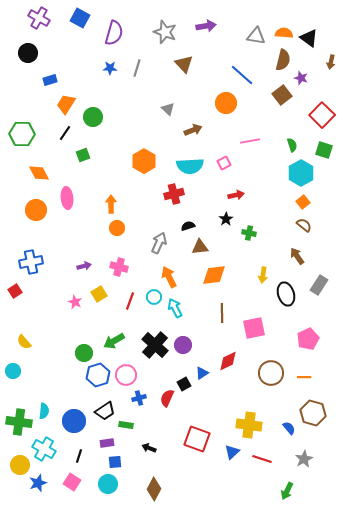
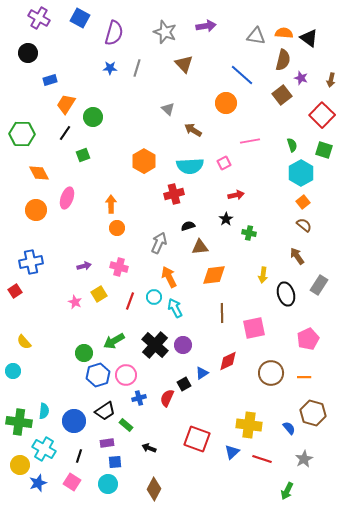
brown arrow at (331, 62): moved 18 px down
brown arrow at (193, 130): rotated 126 degrees counterclockwise
pink ellipse at (67, 198): rotated 25 degrees clockwise
green rectangle at (126, 425): rotated 32 degrees clockwise
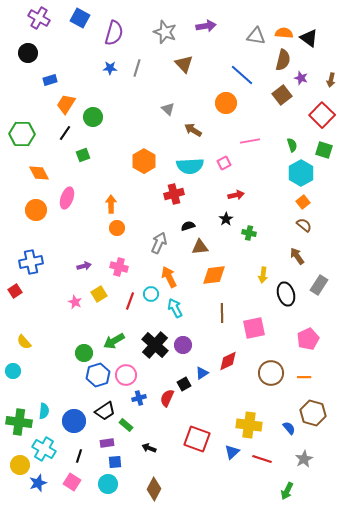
cyan circle at (154, 297): moved 3 px left, 3 px up
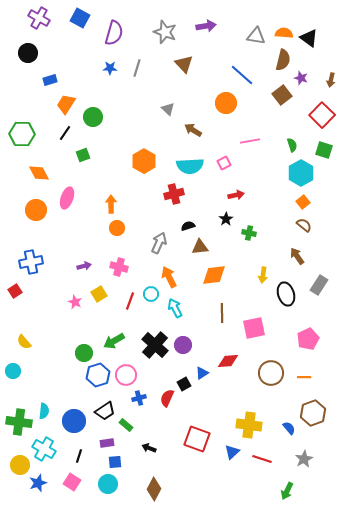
red diamond at (228, 361): rotated 20 degrees clockwise
brown hexagon at (313, 413): rotated 25 degrees clockwise
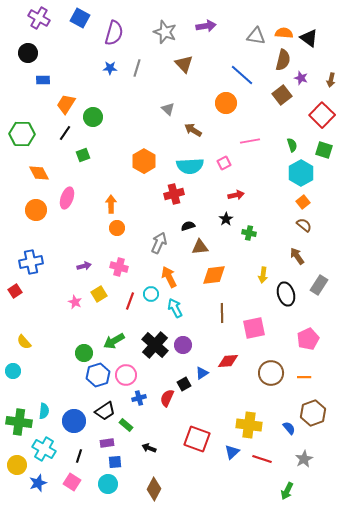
blue rectangle at (50, 80): moved 7 px left; rotated 16 degrees clockwise
yellow circle at (20, 465): moved 3 px left
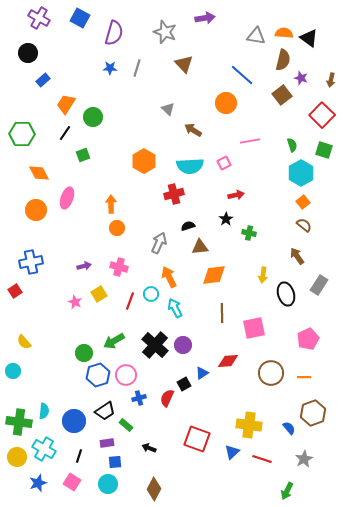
purple arrow at (206, 26): moved 1 px left, 8 px up
blue rectangle at (43, 80): rotated 40 degrees counterclockwise
yellow circle at (17, 465): moved 8 px up
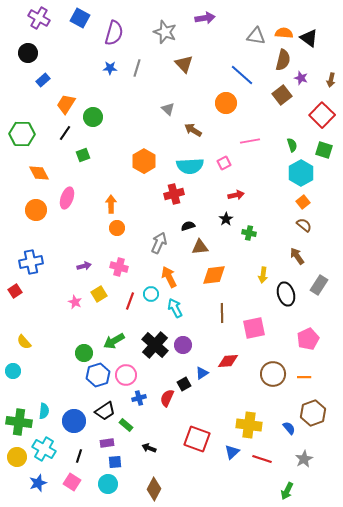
brown circle at (271, 373): moved 2 px right, 1 px down
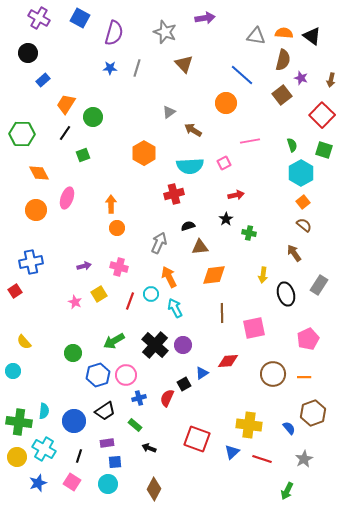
black triangle at (309, 38): moved 3 px right, 2 px up
gray triangle at (168, 109): moved 1 px right, 3 px down; rotated 40 degrees clockwise
orange hexagon at (144, 161): moved 8 px up
brown arrow at (297, 256): moved 3 px left, 3 px up
green circle at (84, 353): moved 11 px left
green rectangle at (126, 425): moved 9 px right
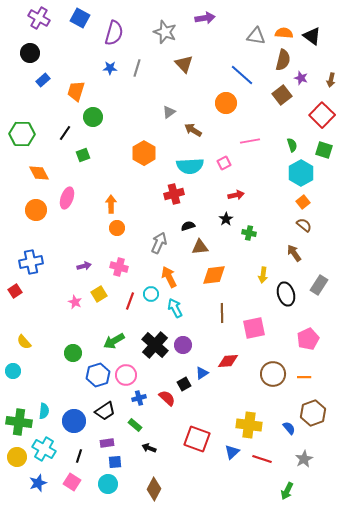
black circle at (28, 53): moved 2 px right
orange trapezoid at (66, 104): moved 10 px right, 13 px up; rotated 15 degrees counterclockwise
red semicircle at (167, 398): rotated 108 degrees clockwise
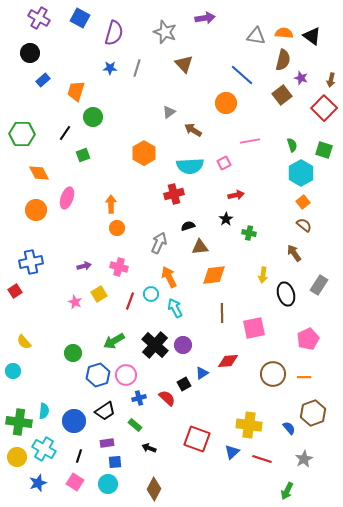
red square at (322, 115): moved 2 px right, 7 px up
pink square at (72, 482): moved 3 px right
